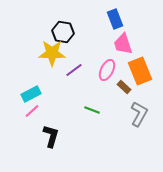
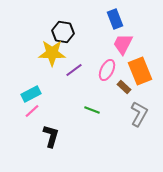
pink trapezoid: rotated 45 degrees clockwise
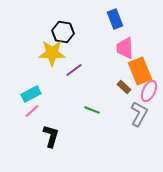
pink trapezoid: moved 2 px right, 4 px down; rotated 30 degrees counterclockwise
pink ellipse: moved 42 px right, 21 px down
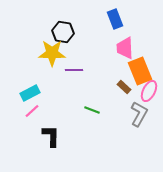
purple line: rotated 36 degrees clockwise
cyan rectangle: moved 1 px left, 1 px up
black L-shape: rotated 15 degrees counterclockwise
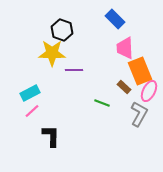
blue rectangle: rotated 24 degrees counterclockwise
black hexagon: moved 1 px left, 2 px up; rotated 10 degrees clockwise
green line: moved 10 px right, 7 px up
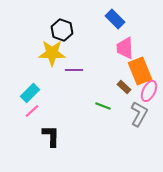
cyan rectangle: rotated 18 degrees counterclockwise
green line: moved 1 px right, 3 px down
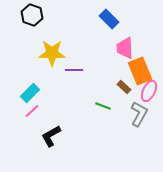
blue rectangle: moved 6 px left
black hexagon: moved 30 px left, 15 px up
black L-shape: rotated 120 degrees counterclockwise
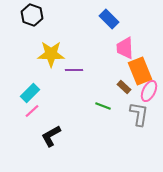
yellow star: moved 1 px left, 1 px down
gray L-shape: rotated 20 degrees counterclockwise
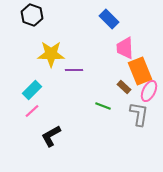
cyan rectangle: moved 2 px right, 3 px up
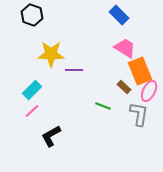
blue rectangle: moved 10 px right, 4 px up
pink trapezoid: rotated 125 degrees clockwise
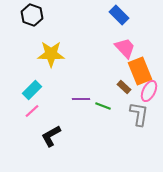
pink trapezoid: rotated 15 degrees clockwise
purple line: moved 7 px right, 29 px down
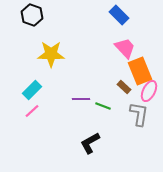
black L-shape: moved 39 px right, 7 px down
